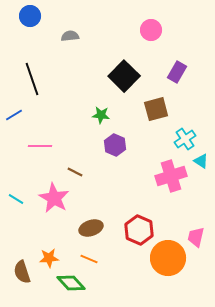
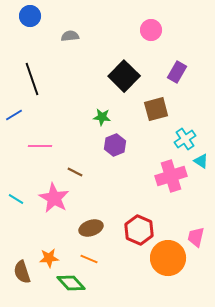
green star: moved 1 px right, 2 px down
purple hexagon: rotated 15 degrees clockwise
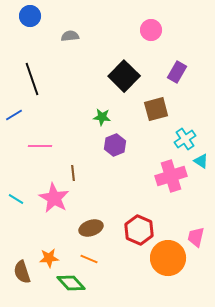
brown line: moved 2 px left, 1 px down; rotated 56 degrees clockwise
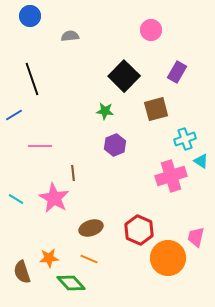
green star: moved 3 px right, 6 px up
cyan cross: rotated 15 degrees clockwise
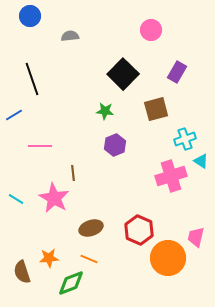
black square: moved 1 px left, 2 px up
green diamond: rotated 68 degrees counterclockwise
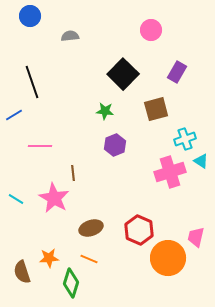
black line: moved 3 px down
pink cross: moved 1 px left, 4 px up
green diamond: rotated 52 degrees counterclockwise
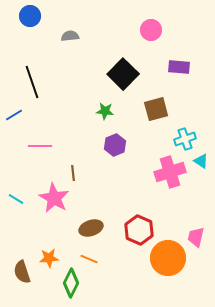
purple rectangle: moved 2 px right, 5 px up; rotated 65 degrees clockwise
green diamond: rotated 8 degrees clockwise
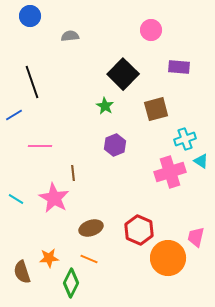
green star: moved 5 px up; rotated 24 degrees clockwise
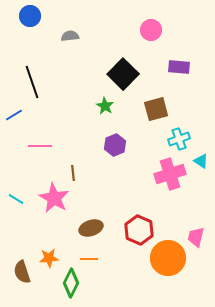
cyan cross: moved 6 px left
pink cross: moved 2 px down
orange line: rotated 24 degrees counterclockwise
